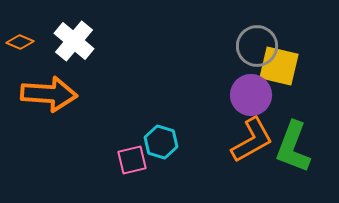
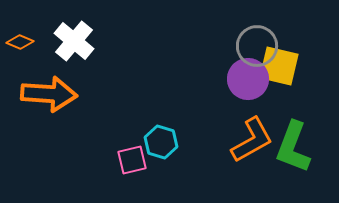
purple circle: moved 3 px left, 16 px up
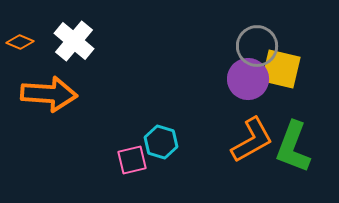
yellow square: moved 2 px right, 3 px down
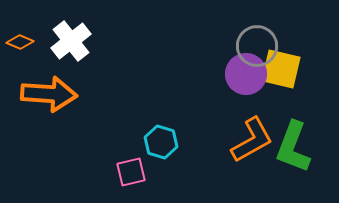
white cross: moved 3 px left; rotated 12 degrees clockwise
purple circle: moved 2 px left, 5 px up
pink square: moved 1 px left, 12 px down
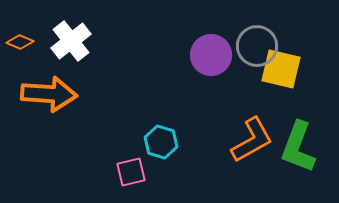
purple circle: moved 35 px left, 19 px up
green L-shape: moved 5 px right
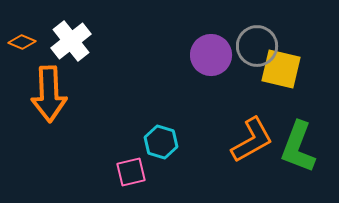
orange diamond: moved 2 px right
orange arrow: rotated 84 degrees clockwise
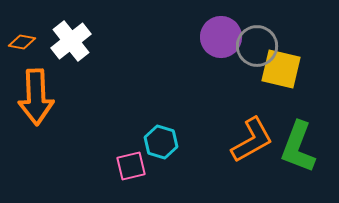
orange diamond: rotated 12 degrees counterclockwise
purple circle: moved 10 px right, 18 px up
orange arrow: moved 13 px left, 3 px down
pink square: moved 6 px up
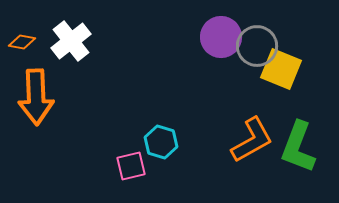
yellow square: rotated 9 degrees clockwise
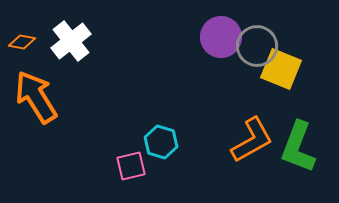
orange arrow: rotated 150 degrees clockwise
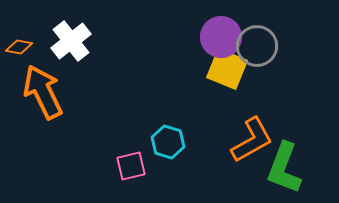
orange diamond: moved 3 px left, 5 px down
yellow square: moved 54 px left
orange arrow: moved 7 px right, 5 px up; rotated 6 degrees clockwise
cyan hexagon: moved 7 px right
green L-shape: moved 14 px left, 21 px down
